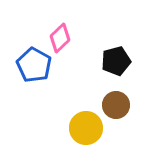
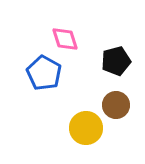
pink diamond: moved 5 px right, 1 px down; rotated 64 degrees counterclockwise
blue pentagon: moved 10 px right, 8 px down
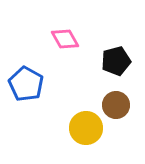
pink diamond: rotated 12 degrees counterclockwise
blue pentagon: moved 18 px left, 11 px down
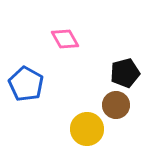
black pentagon: moved 9 px right, 12 px down
yellow circle: moved 1 px right, 1 px down
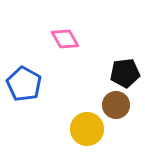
black pentagon: rotated 8 degrees clockwise
blue pentagon: moved 2 px left
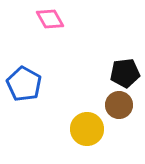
pink diamond: moved 15 px left, 20 px up
brown circle: moved 3 px right
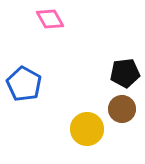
brown circle: moved 3 px right, 4 px down
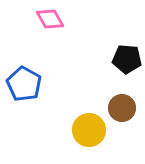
black pentagon: moved 2 px right, 14 px up; rotated 12 degrees clockwise
brown circle: moved 1 px up
yellow circle: moved 2 px right, 1 px down
